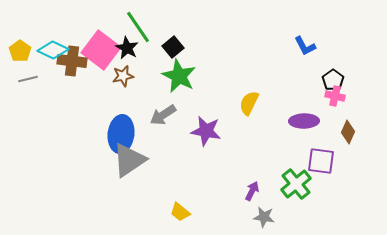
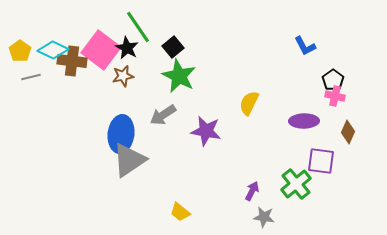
gray line: moved 3 px right, 2 px up
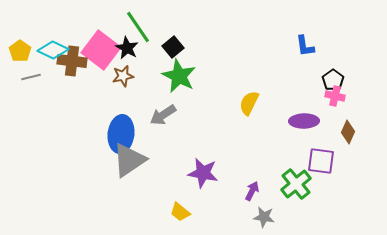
blue L-shape: rotated 20 degrees clockwise
purple star: moved 3 px left, 42 px down
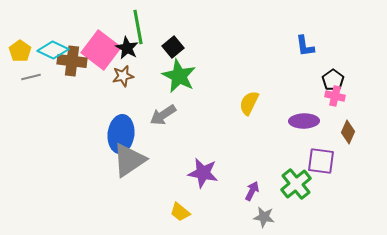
green line: rotated 24 degrees clockwise
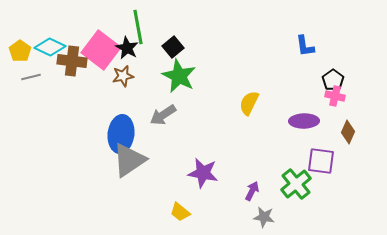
cyan diamond: moved 3 px left, 3 px up
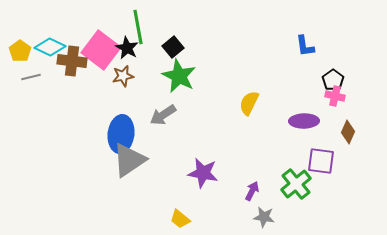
yellow trapezoid: moved 7 px down
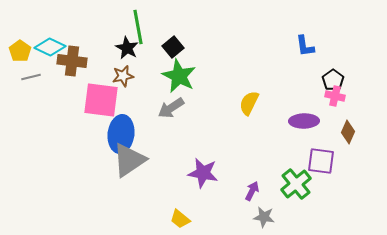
pink square: moved 50 px down; rotated 30 degrees counterclockwise
gray arrow: moved 8 px right, 7 px up
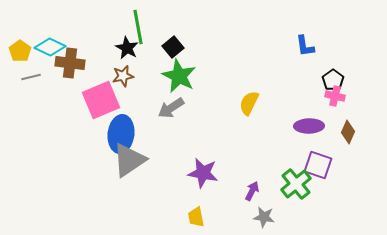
brown cross: moved 2 px left, 2 px down
pink square: rotated 30 degrees counterclockwise
purple ellipse: moved 5 px right, 5 px down
purple square: moved 3 px left, 4 px down; rotated 12 degrees clockwise
yellow trapezoid: moved 16 px right, 2 px up; rotated 40 degrees clockwise
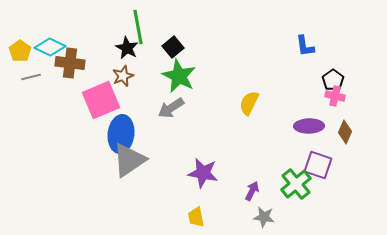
brown star: rotated 10 degrees counterclockwise
brown diamond: moved 3 px left
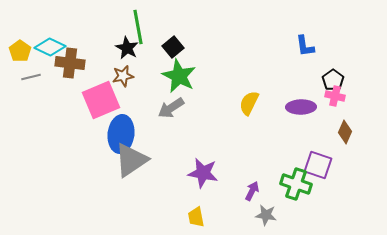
brown star: rotated 10 degrees clockwise
purple ellipse: moved 8 px left, 19 px up
gray triangle: moved 2 px right
green cross: rotated 32 degrees counterclockwise
gray star: moved 2 px right, 2 px up
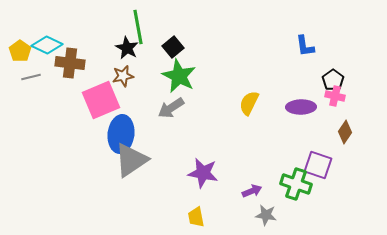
cyan diamond: moved 3 px left, 2 px up
brown diamond: rotated 10 degrees clockwise
purple arrow: rotated 42 degrees clockwise
